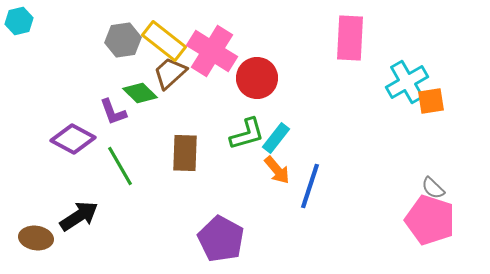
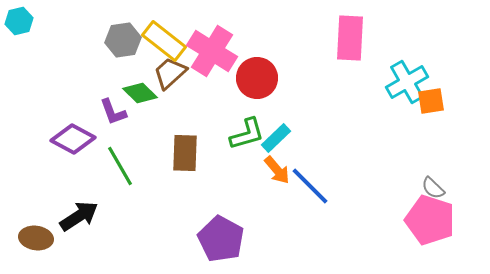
cyan rectangle: rotated 8 degrees clockwise
blue line: rotated 63 degrees counterclockwise
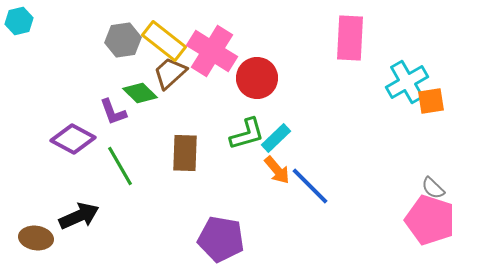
black arrow: rotated 9 degrees clockwise
purple pentagon: rotated 18 degrees counterclockwise
